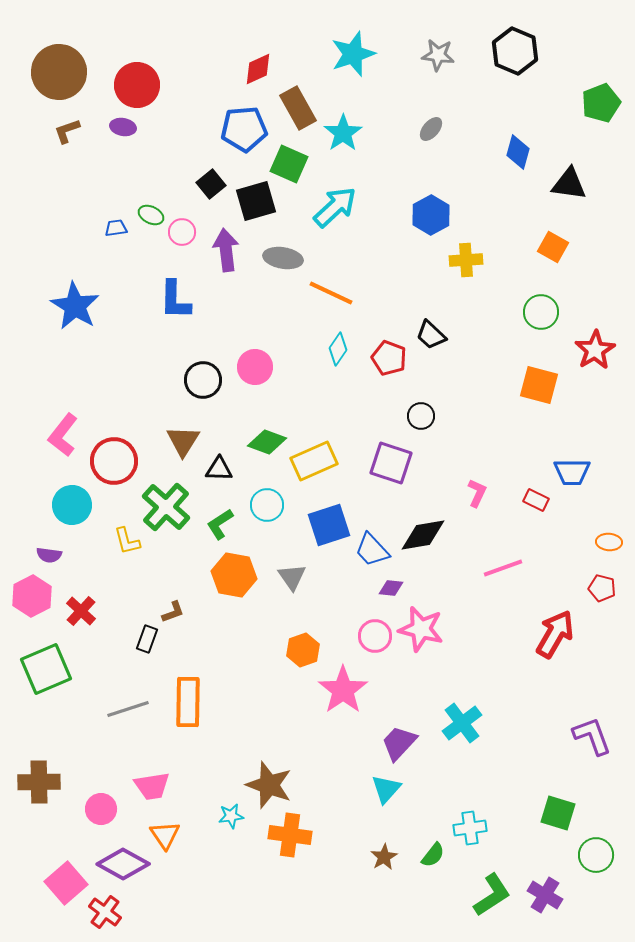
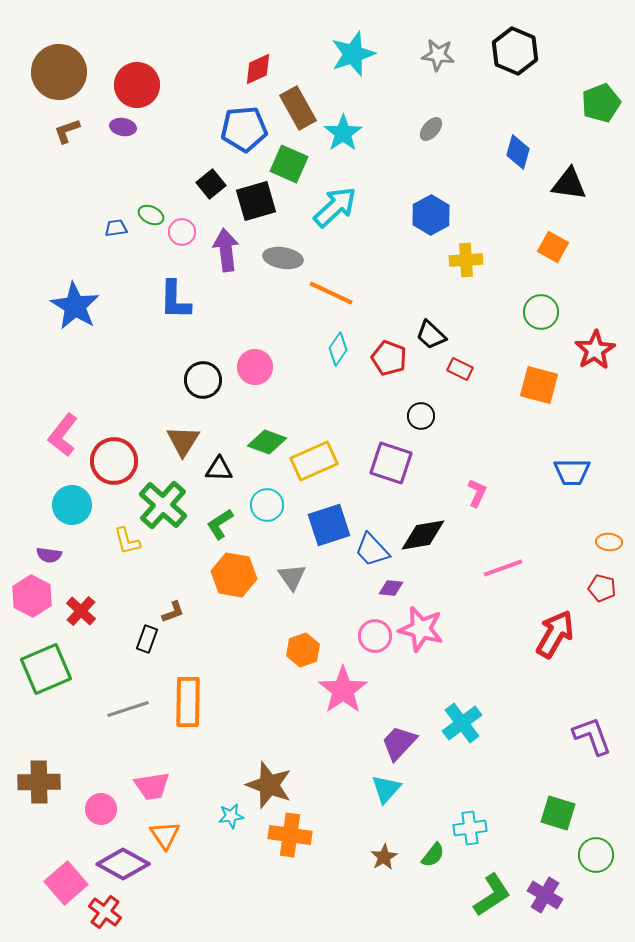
red rectangle at (536, 500): moved 76 px left, 131 px up
green cross at (166, 507): moved 3 px left, 2 px up
pink hexagon at (32, 596): rotated 6 degrees counterclockwise
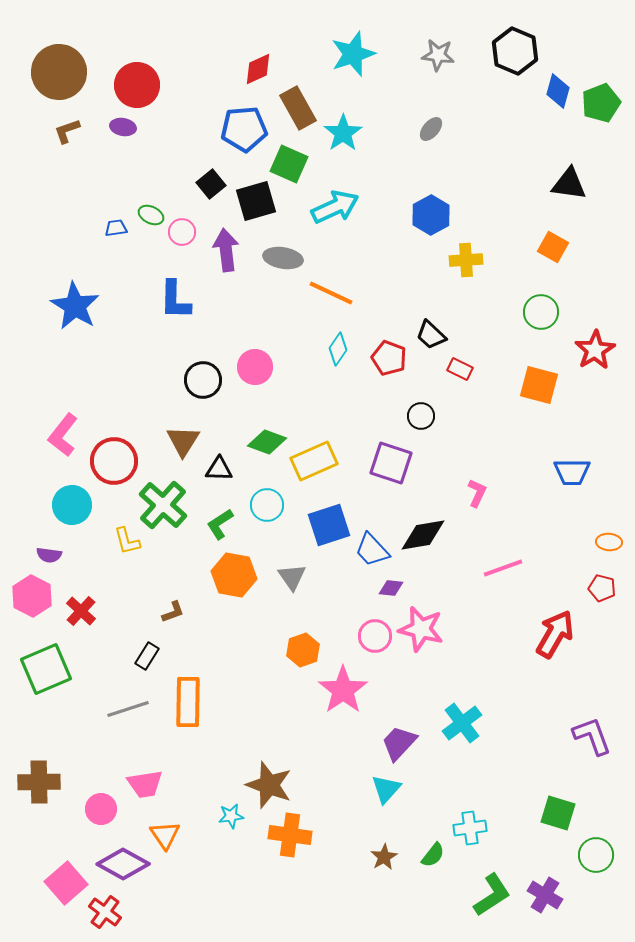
blue diamond at (518, 152): moved 40 px right, 61 px up
cyan arrow at (335, 207): rotated 18 degrees clockwise
black rectangle at (147, 639): moved 17 px down; rotated 12 degrees clockwise
pink trapezoid at (152, 786): moved 7 px left, 2 px up
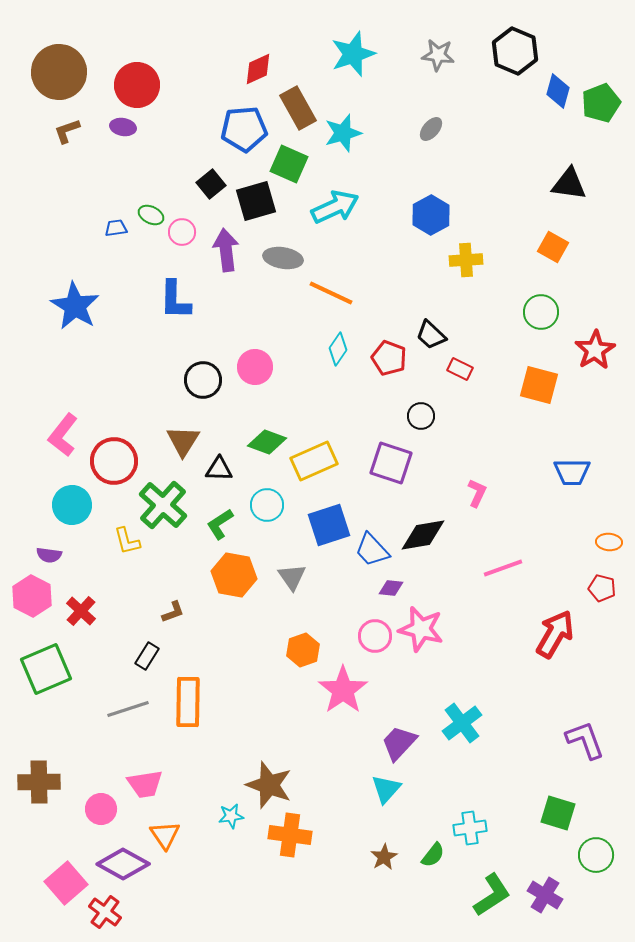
cyan star at (343, 133): rotated 18 degrees clockwise
purple L-shape at (592, 736): moved 7 px left, 4 px down
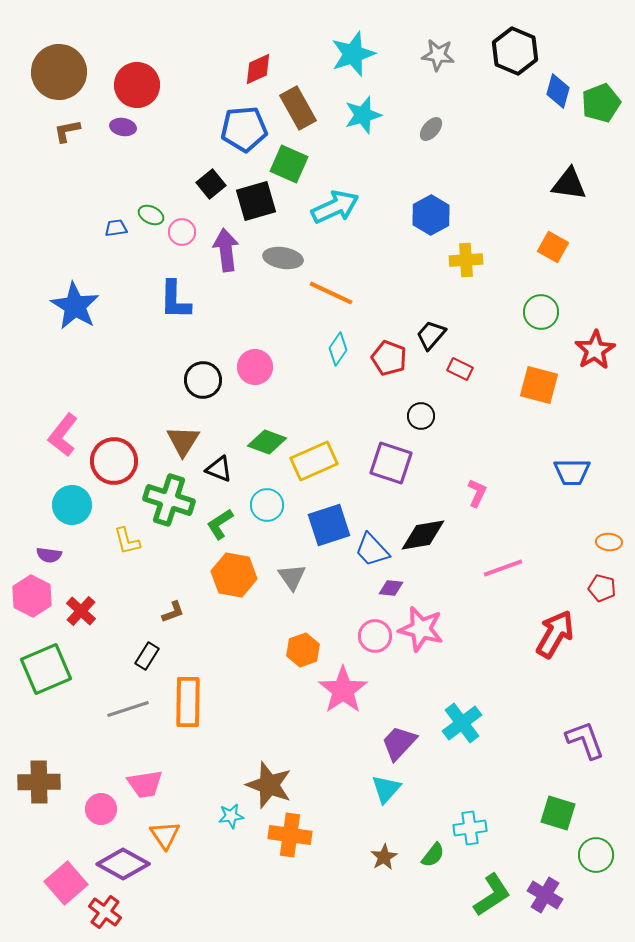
brown L-shape at (67, 131): rotated 8 degrees clockwise
cyan star at (343, 133): moved 20 px right, 18 px up
black trapezoid at (431, 335): rotated 88 degrees clockwise
black triangle at (219, 469): rotated 20 degrees clockwise
green cross at (163, 505): moved 6 px right, 5 px up; rotated 24 degrees counterclockwise
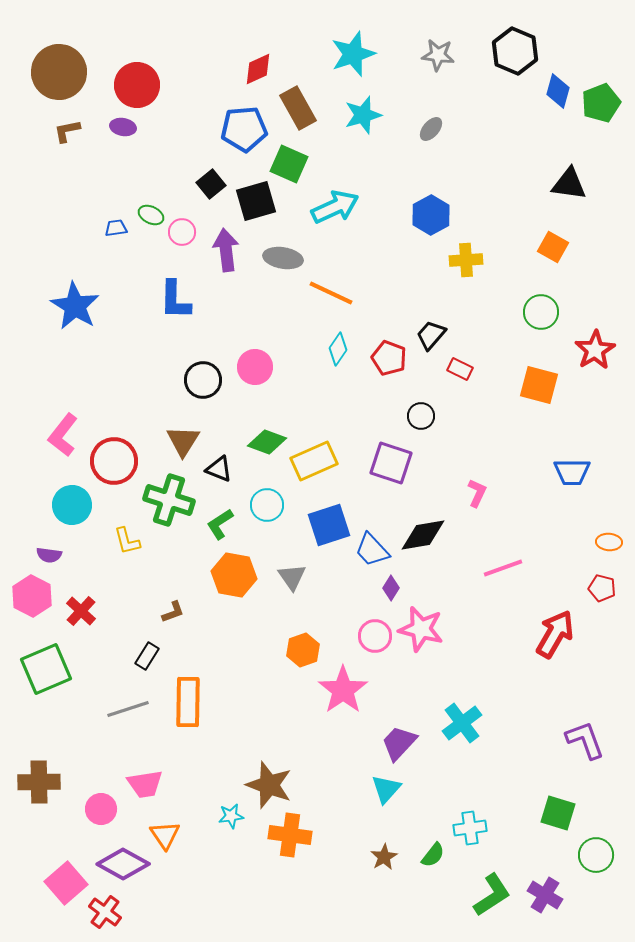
purple diamond at (391, 588): rotated 65 degrees counterclockwise
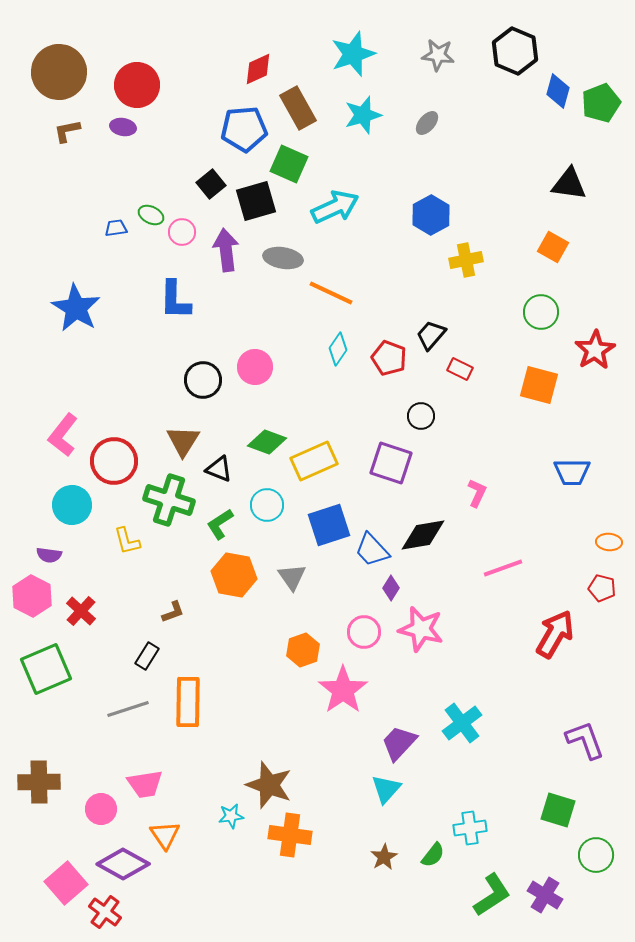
gray ellipse at (431, 129): moved 4 px left, 6 px up
yellow cross at (466, 260): rotated 8 degrees counterclockwise
blue star at (75, 306): moved 1 px right, 2 px down
pink circle at (375, 636): moved 11 px left, 4 px up
green square at (558, 813): moved 3 px up
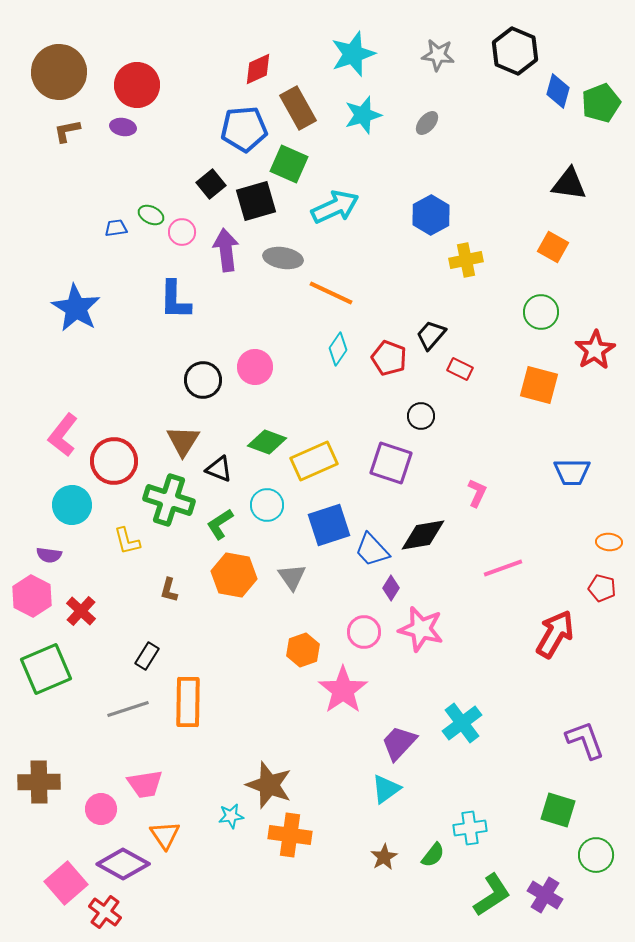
brown L-shape at (173, 612): moved 4 px left, 22 px up; rotated 125 degrees clockwise
cyan triangle at (386, 789): rotated 12 degrees clockwise
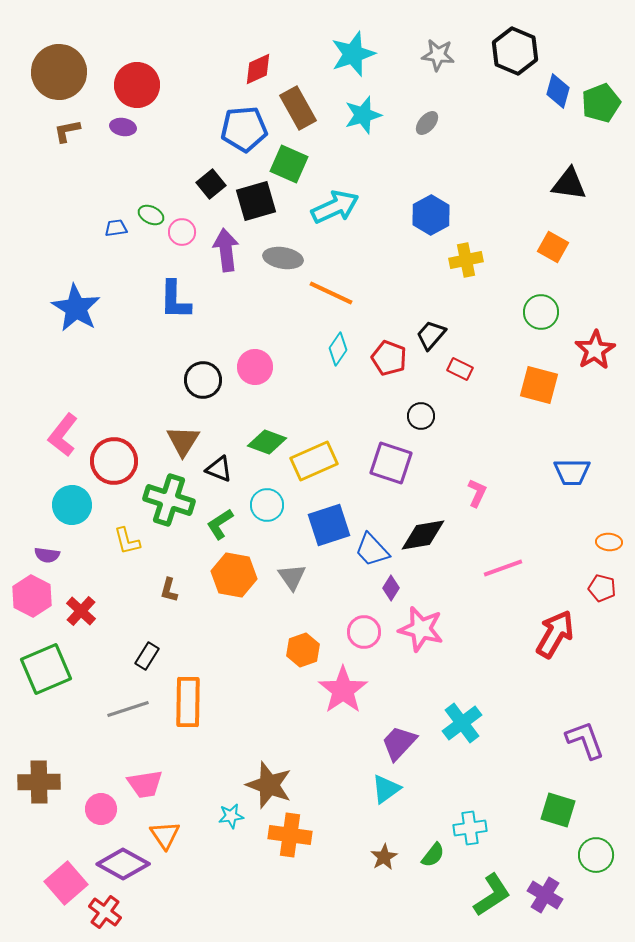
purple semicircle at (49, 555): moved 2 px left
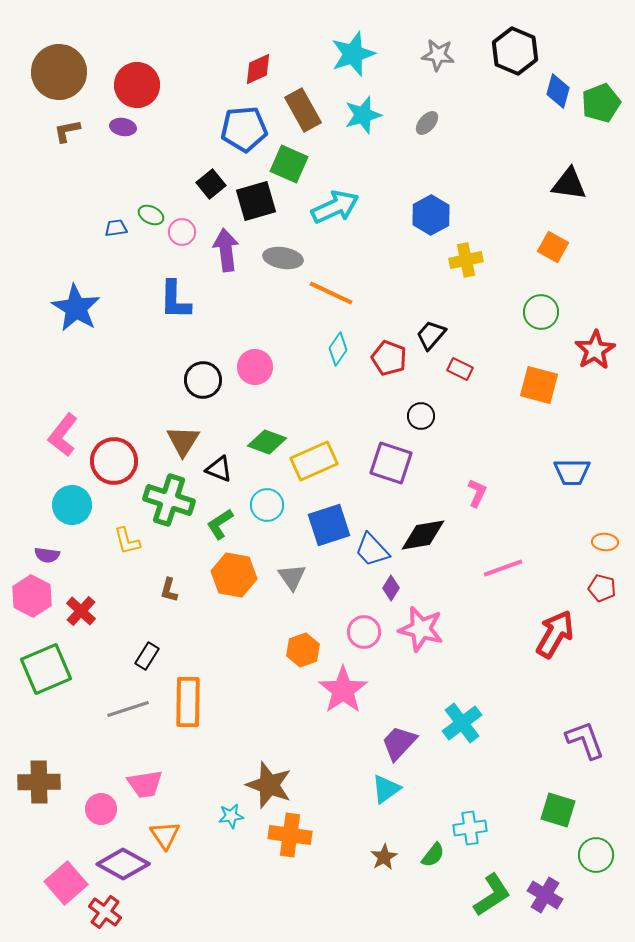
brown rectangle at (298, 108): moved 5 px right, 2 px down
orange ellipse at (609, 542): moved 4 px left
